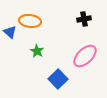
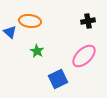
black cross: moved 4 px right, 2 px down
pink ellipse: moved 1 px left
blue square: rotated 18 degrees clockwise
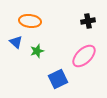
blue triangle: moved 6 px right, 10 px down
green star: rotated 24 degrees clockwise
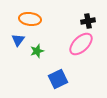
orange ellipse: moved 2 px up
blue triangle: moved 2 px right, 2 px up; rotated 24 degrees clockwise
pink ellipse: moved 3 px left, 12 px up
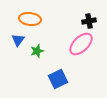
black cross: moved 1 px right
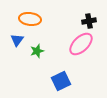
blue triangle: moved 1 px left
blue square: moved 3 px right, 2 px down
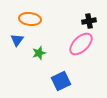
green star: moved 2 px right, 2 px down
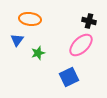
black cross: rotated 24 degrees clockwise
pink ellipse: moved 1 px down
green star: moved 1 px left
blue square: moved 8 px right, 4 px up
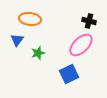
blue square: moved 3 px up
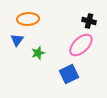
orange ellipse: moved 2 px left; rotated 10 degrees counterclockwise
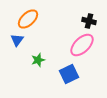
orange ellipse: rotated 40 degrees counterclockwise
pink ellipse: moved 1 px right
green star: moved 7 px down
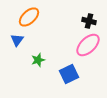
orange ellipse: moved 1 px right, 2 px up
pink ellipse: moved 6 px right
